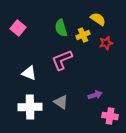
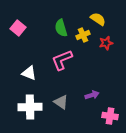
purple arrow: moved 3 px left
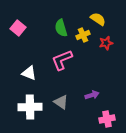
pink cross: moved 3 px left, 3 px down; rotated 21 degrees counterclockwise
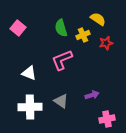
gray triangle: moved 1 px up
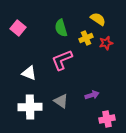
yellow cross: moved 3 px right, 3 px down
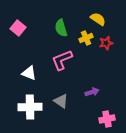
purple arrow: moved 3 px up
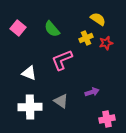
green semicircle: moved 9 px left, 1 px down; rotated 24 degrees counterclockwise
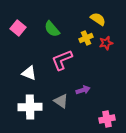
purple arrow: moved 9 px left, 2 px up
